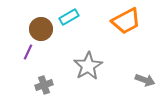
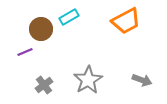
purple line: moved 3 px left; rotated 42 degrees clockwise
gray star: moved 14 px down
gray arrow: moved 3 px left
gray cross: rotated 18 degrees counterclockwise
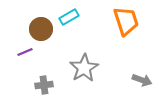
orange trapezoid: rotated 80 degrees counterclockwise
gray star: moved 4 px left, 12 px up
gray cross: rotated 30 degrees clockwise
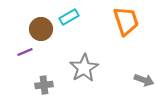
gray arrow: moved 2 px right
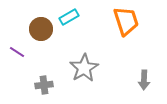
purple line: moved 8 px left; rotated 56 degrees clockwise
gray arrow: rotated 72 degrees clockwise
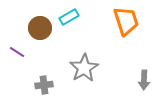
brown circle: moved 1 px left, 1 px up
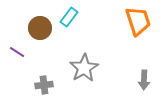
cyan rectangle: rotated 24 degrees counterclockwise
orange trapezoid: moved 12 px right
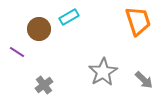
cyan rectangle: rotated 24 degrees clockwise
brown circle: moved 1 px left, 1 px down
gray star: moved 19 px right, 4 px down
gray arrow: rotated 48 degrees counterclockwise
gray cross: rotated 30 degrees counterclockwise
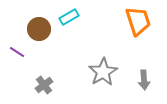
gray arrow: rotated 42 degrees clockwise
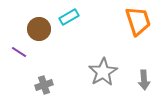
purple line: moved 2 px right
gray cross: rotated 18 degrees clockwise
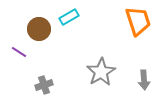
gray star: moved 2 px left
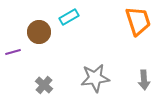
brown circle: moved 3 px down
purple line: moved 6 px left; rotated 49 degrees counterclockwise
gray star: moved 6 px left, 6 px down; rotated 24 degrees clockwise
gray cross: rotated 30 degrees counterclockwise
